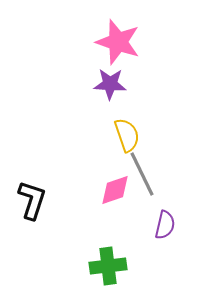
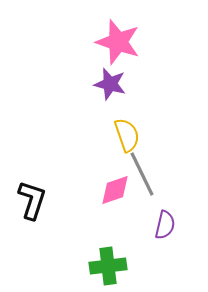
purple star: rotated 12 degrees clockwise
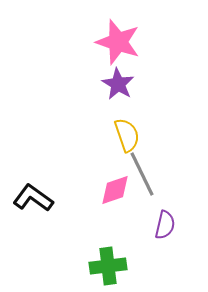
purple star: moved 8 px right; rotated 16 degrees clockwise
black L-shape: moved 1 px right, 2 px up; rotated 72 degrees counterclockwise
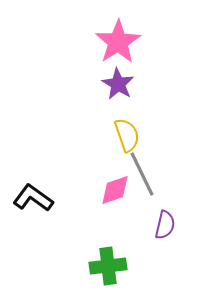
pink star: rotated 21 degrees clockwise
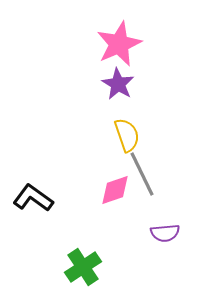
pink star: moved 1 px right, 2 px down; rotated 9 degrees clockwise
purple semicircle: moved 8 px down; rotated 72 degrees clockwise
green cross: moved 25 px left, 1 px down; rotated 27 degrees counterclockwise
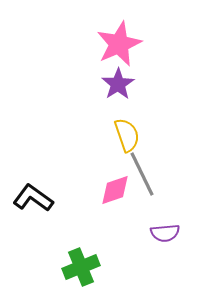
purple star: rotated 8 degrees clockwise
green cross: moved 2 px left; rotated 12 degrees clockwise
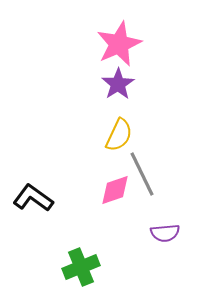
yellow semicircle: moved 8 px left; rotated 44 degrees clockwise
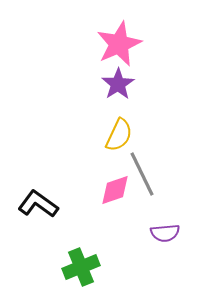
black L-shape: moved 5 px right, 6 px down
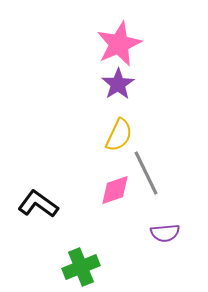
gray line: moved 4 px right, 1 px up
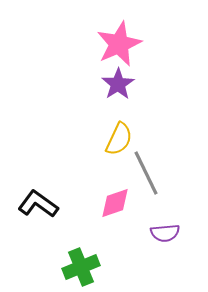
yellow semicircle: moved 4 px down
pink diamond: moved 13 px down
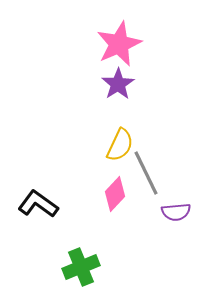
yellow semicircle: moved 1 px right, 6 px down
pink diamond: moved 9 px up; rotated 28 degrees counterclockwise
purple semicircle: moved 11 px right, 21 px up
